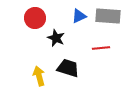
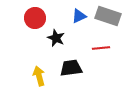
gray rectangle: rotated 15 degrees clockwise
black trapezoid: moved 3 px right; rotated 25 degrees counterclockwise
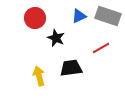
red line: rotated 24 degrees counterclockwise
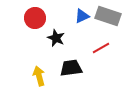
blue triangle: moved 3 px right
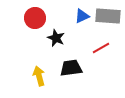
gray rectangle: rotated 15 degrees counterclockwise
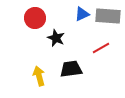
blue triangle: moved 2 px up
black trapezoid: moved 1 px down
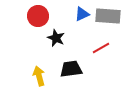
red circle: moved 3 px right, 2 px up
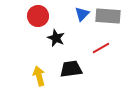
blue triangle: rotated 21 degrees counterclockwise
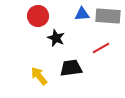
blue triangle: rotated 42 degrees clockwise
black trapezoid: moved 1 px up
yellow arrow: rotated 24 degrees counterclockwise
